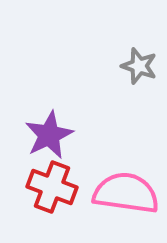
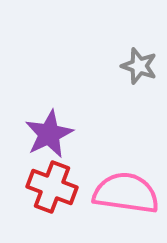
purple star: moved 1 px up
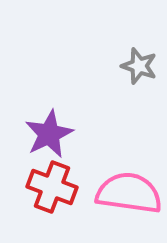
pink semicircle: moved 3 px right
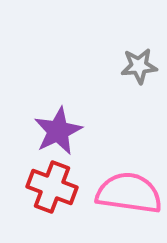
gray star: rotated 24 degrees counterclockwise
purple star: moved 9 px right, 3 px up
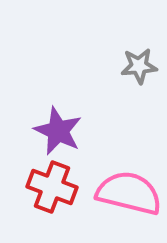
purple star: rotated 21 degrees counterclockwise
pink semicircle: rotated 6 degrees clockwise
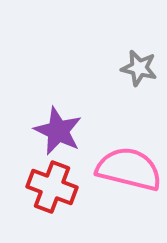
gray star: moved 2 px down; rotated 18 degrees clockwise
pink semicircle: moved 24 px up
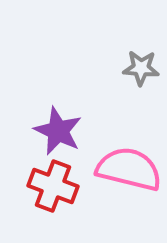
gray star: moved 2 px right; rotated 9 degrees counterclockwise
red cross: moved 1 px right, 1 px up
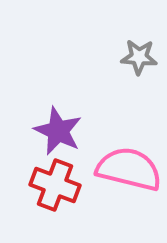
gray star: moved 2 px left, 11 px up
red cross: moved 2 px right, 1 px up
